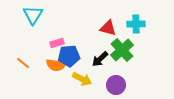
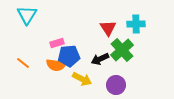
cyan triangle: moved 6 px left
red triangle: rotated 42 degrees clockwise
black arrow: rotated 18 degrees clockwise
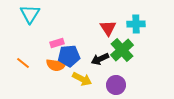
cyan triangle: moved 3 px right, 1 px up
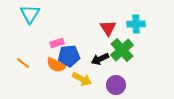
orange semicircle: rotated 18 degrees clockwise
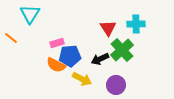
blue pentagon: moved 1 px right
orange line: moved 12 px left, 25 px up
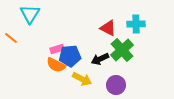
red triangle: rotated 30 degrees counterclockwise
pink rectangle: moved 6 px down
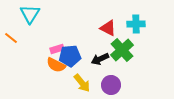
yellow arrow: moved 4 px down; rotated 24 degrees clockwise
purple circle: moved 5 px left
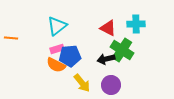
cyan triangle: moved 27 px right, 12 px down; rotated 20 degrees clockwise
orange line: rotated 32 degrees counterclockwise
green cross: rotated 15 degrees counterclockwise
black arrow: moved 6 px right; rotated 12 degrees clockwise
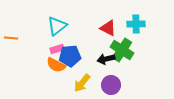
yellow arrow: rotated 78 degrees clockwise
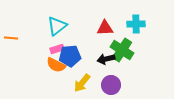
red triangle: moved 3 px left; rotated 30 degrees counterclockwise
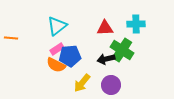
pink rectangle: rotated 16 degrees counterclockwise
